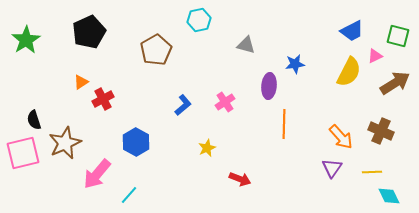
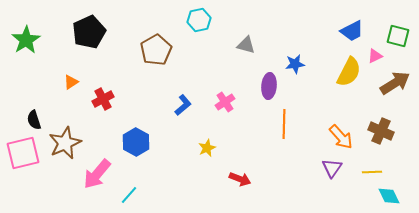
orange triangle: moved 10 px left
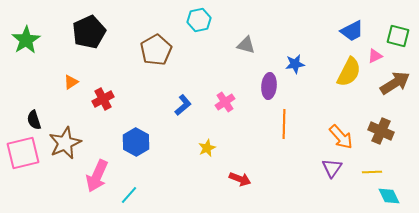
pink arrow: moved 2 px down; rotated 16 degrees counterclockwise
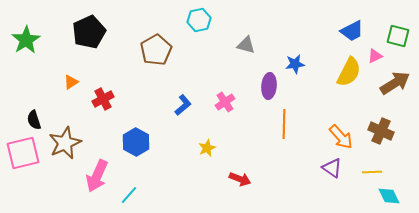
purple triangle: rotated 30 degrees counterclockwise
